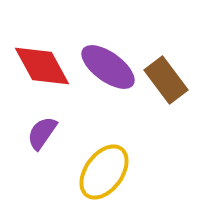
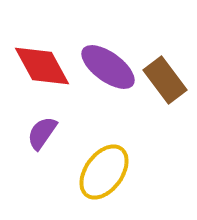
brown rectangle: moved 1 px left
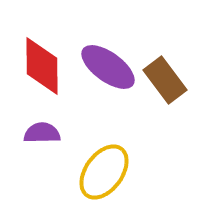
red diamond: rotated 28 degrees clockwise
purple semicircle: rotated 54 degrees clockwise
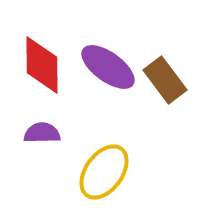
red diamond: moved 1 px up
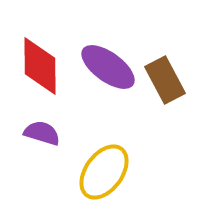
red diamond: moved 2 px left, 1 px down
brown rectangle: rotated 9 degrees clockwise
purple semicircle: rotated 18 degrees clockwise
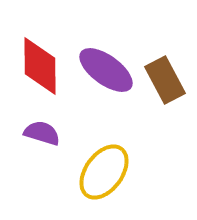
purple ellipse: moved 2 px left, 3 px down
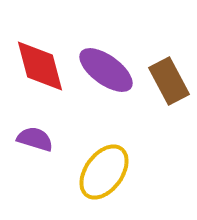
red diamond: rotated 14 degrees counterclockwise
brown rectangle: moved 4 px right, 1 px down
purple semicircle: moved 7 px left, 6 px down
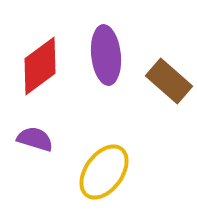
red diamond: rotated 68 degrees clockwise
purple ellipse: moved 15 px up; rotated 48 degrees clockwise
brown rectangle: rotated 21 degrees counterclockwise
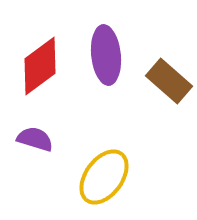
yellow ellipse: moved 5 px down
